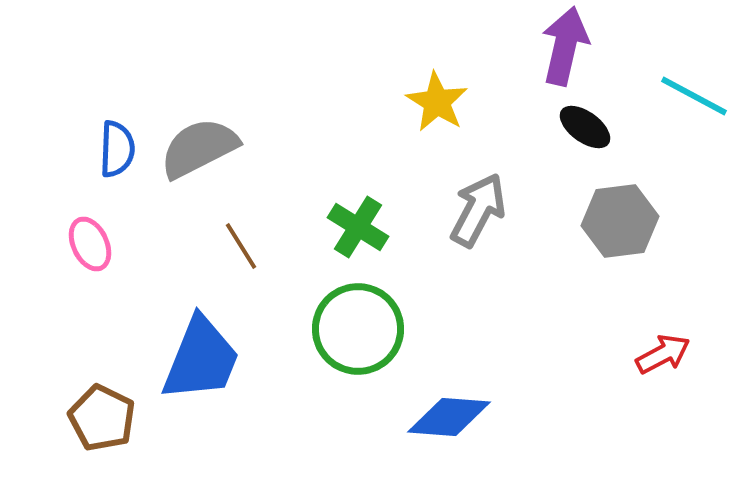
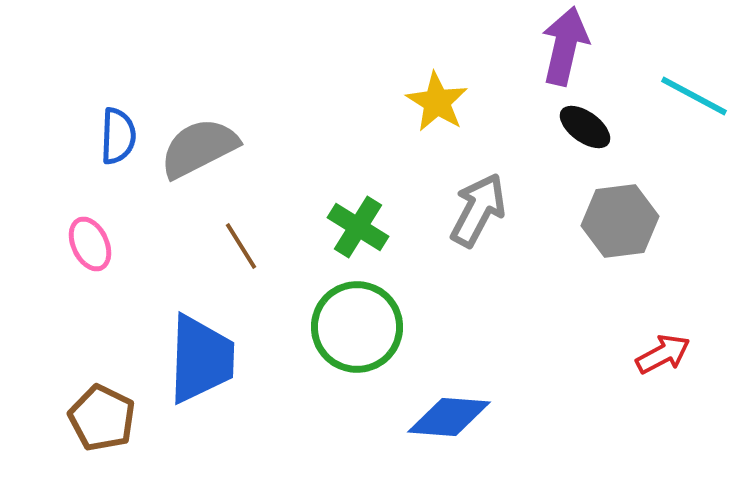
blue semicircle: moved 1 px right, 13 px up
green circle: moved 1 px left, 2 px up
blue trapezoid: rotated 20 degrees counterclockwise
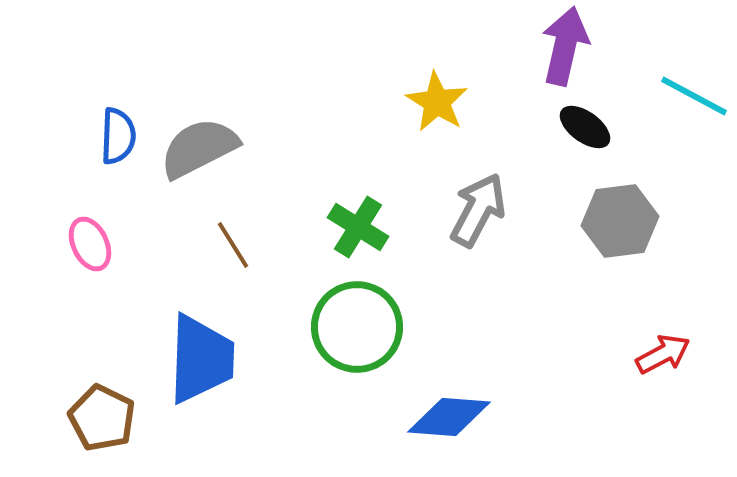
brown line: moved 8 px left, 1 px up
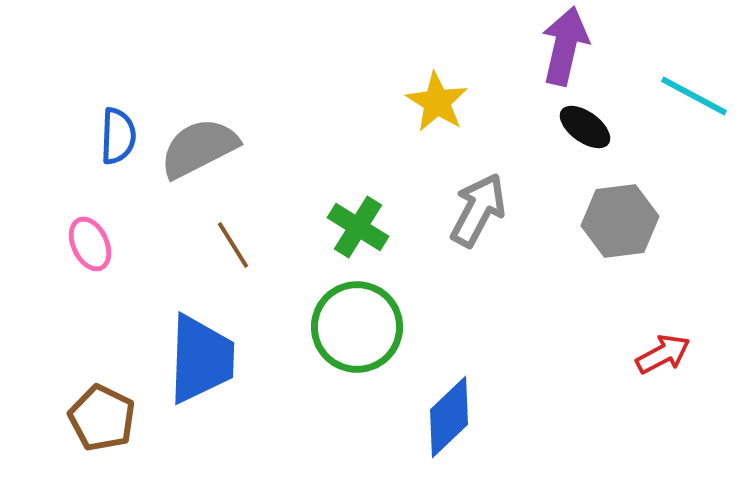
blue diamond: rotated 48 degrees counterclockwise
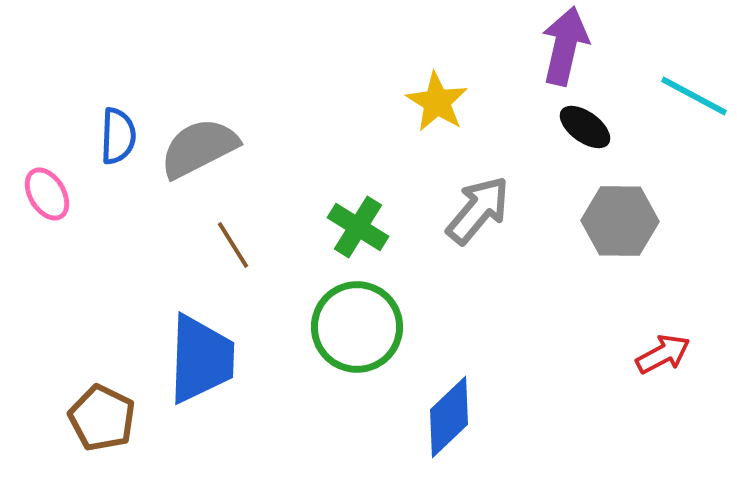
gray arrow: rotated 12 degrees clockwise
gray hexagon: rotated 8 degrees clockwise
pink ellipse: moved 43 px left, 50 px up; rotated 6 degrees counterclockwise
